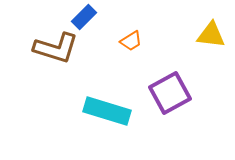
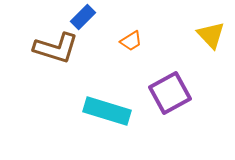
blue rectangle: moved 1 px left
yellow triangle: rotated 40 degrees clockwise
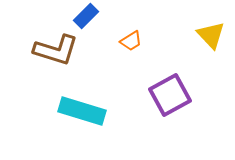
blue rectangle: moved 3 px right, 1 px up
brown L-shape: moved 2 px down
purple square: moved 2 px down
cyan rectangle: moved 25 px left
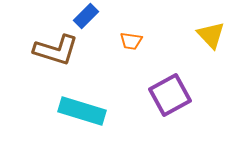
orange trapezoid: rotated 40 degrees clockwise
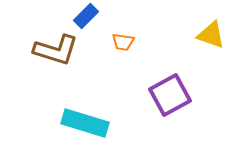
yellow triangle: rotated 28 degrees counterclockwise
orange trapezoid: moved 8 px left, 1 px down
cyan rectangle: moved 3 px right, 12 px down
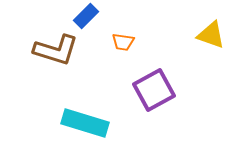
purple square: moved 16 px left, 5 px up
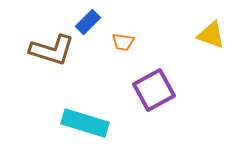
blue rectangle: moved 2 px right, 6 px down
brown L-shape: moved 4 px left
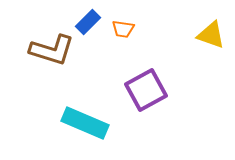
orange trapezoid: moved 13 px up
purple square: moved 8 px left
cyan rectangle: rotated 6 degrees clockwise
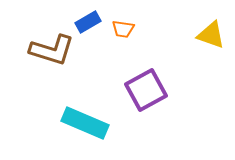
blue rectangle: rotated 15 degrees clockwise
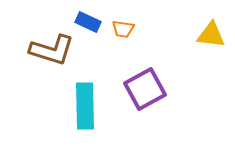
blue rectangle: rotated 55 degrees clockwise
yellow triangle: rotated 12 degrees counterclockwise
purple square: moved 1 px left, 1 px up
cyan rectangle: moved 17 px up; rotated 66 degrees clockwise
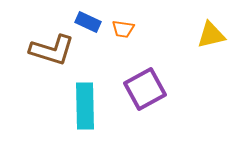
yellow triangle: rotated 20 degrees counterclockwise
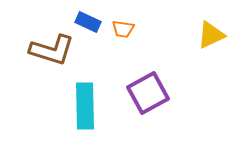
yellow triangle: rotated 12 degrees counterclockwise
purple square: moved 3 px right, 4 px down
